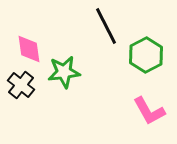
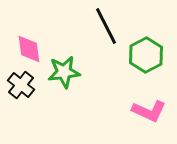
pink L-shape: rotated 36 degrees counterclockwise
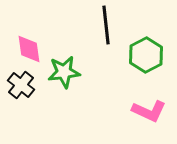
black line: moved 1 px up; rotated 21 degrees clockwise
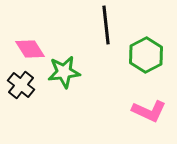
pink diamond: moved 1 px right; rotated 24 degrees counterclockwise
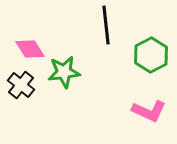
green hexagon: moved 5 px right
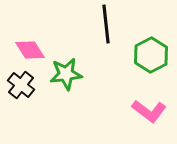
black line: moved 1 px up
pink diamond: moved 1 px down
green star: moved 2 px right, 2 px down
pink L-shape: rotated 12 degrees clockwise
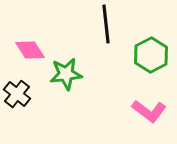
black cross: moved 4 px left, 9 px down
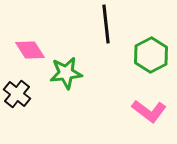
green star: moved 1 px up
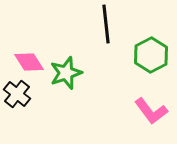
pink diamond: moved 1 px left, 12 px down
green star: rotated 12 degrees counterclockwise
pink L-shape: moved 2 px right; rotated 16 degrees clockwise
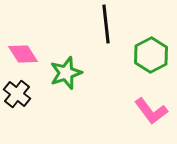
pink diamond: moved 6 px left, 8 px up
